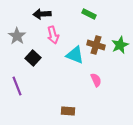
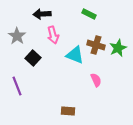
green star: moved 2 px left, 3 px down
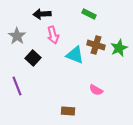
green star: moved 1 px right
pink semicircle: moved 10 px down; rotated 144 degrees clockwise
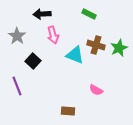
black square: moved 3 px down
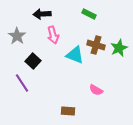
purple line: moved 5 px right, 3 px up; rotated 12 degrees counterclockwise
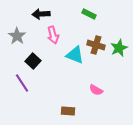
black arrow: moved 1 px left
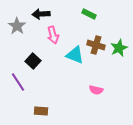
gray star: moved 10 px up
purple line: moved 4 px left, 1 px up
pink semicircle: rotated 16 degrees counterclockwise
brown rectangle: moved 27 px left
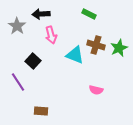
pink arrow: moved 2 px left
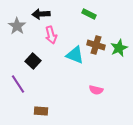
purple line: moved 2 px down
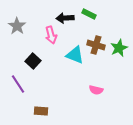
black arrow: moved 24 px right, 4 px down
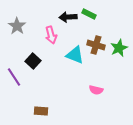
black arrow: moved 3 px right, 1 px up
purple line: moved 4 px left, 7 px up
